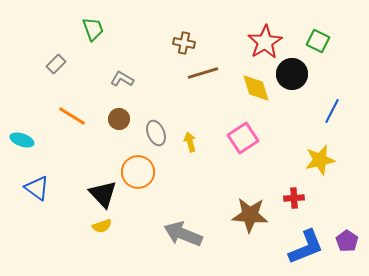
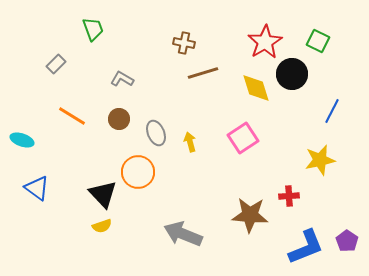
red cross: moved 5 px left, 2 px up
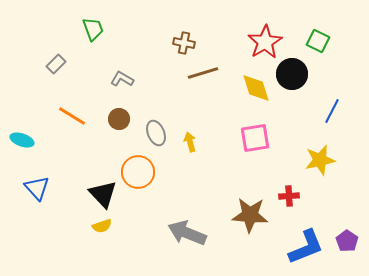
pink square: moved 12 px right; rotated 24 degrees clockwise
blue triangle: rotated 12 degrees clockwise
gray arrow: moved 4 px right, 1 px up
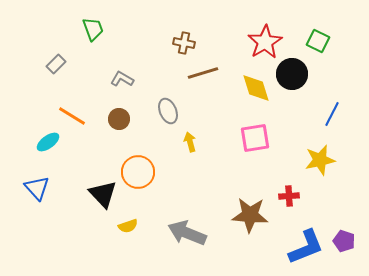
blue line: moved 3 px down
gray ellipse: moved 12 px right, 22 px up
cyan ellipse: moved 26 px right, 2 px down; rotated 55 degrees counterclockwise
yellow semicircle: moved 26 px right
purple pentagon: moved 3 px left; rotated 15 degrees counterclockwise
